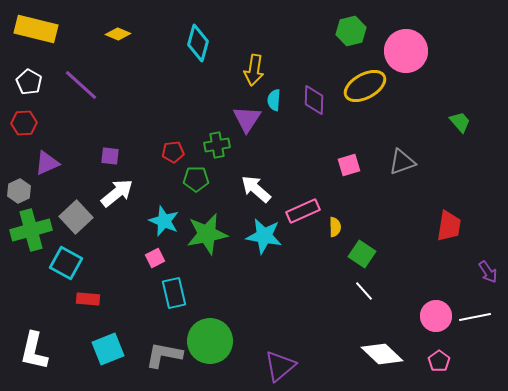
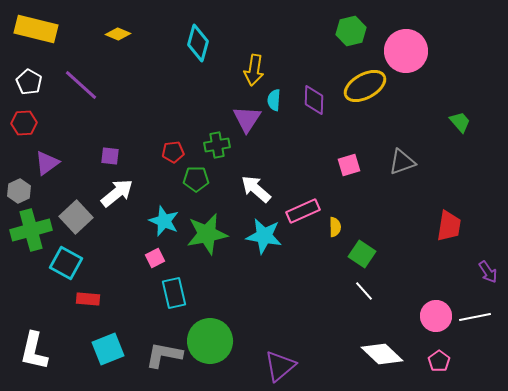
purple triangle at (47, 163): rotated 12 degrees counterclockwise
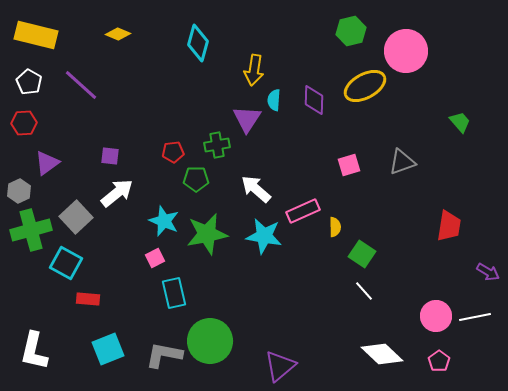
yellow rectangle at (36, 29): moved 6 px down
purple arrow at (488, 272): rotated 25 degrees counterclockwise
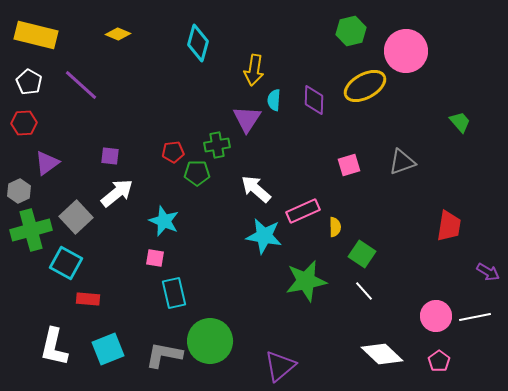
green pentagon at (196, 179): moved 1 px right, 6 px up
green star at (207, 234): moved 99 px right, 47 px down
pink square at (155, 258): rotated 36 degrees clockwise
white L-shape at (34, 351): moved 20 px right, 4 px up
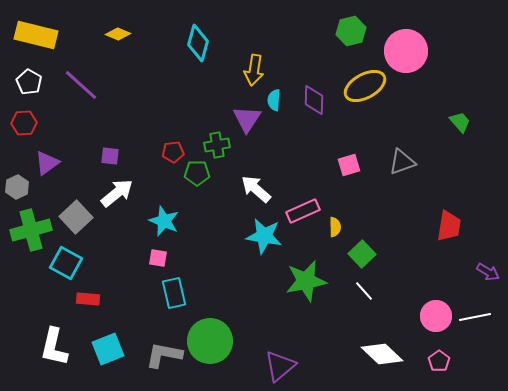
gray hexagon at (19, 191): moved 2 px left, 4 px up
green square at (362, 254): rotated 12 degrees clockwise
pink square at (155, 258): moved 3 px right
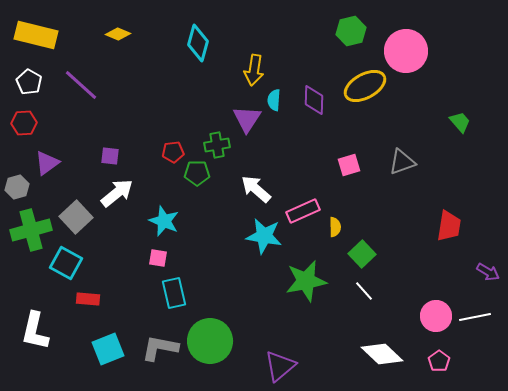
gray hexagon at (17, 187): rotated 10 degrees clockwise
white L-shape at (54, 347): moved 19 px left, 16 px up
gray L-shape at (164, 355): moved 4 px left, 7 px up
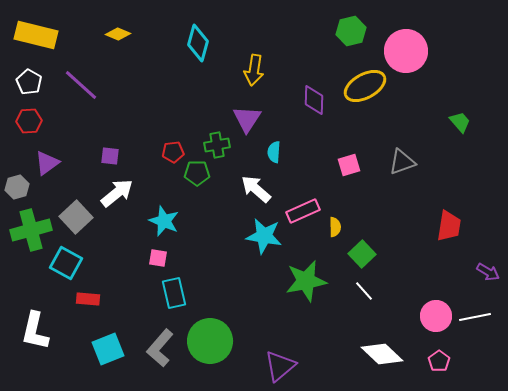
cyan semicircle at (274, 100): moved 52 px down
red hexagon at (24, 123): moved 5 px right, 2 px up
gray L-shape at (160, 348): rotated 60 degrees counterclockwise
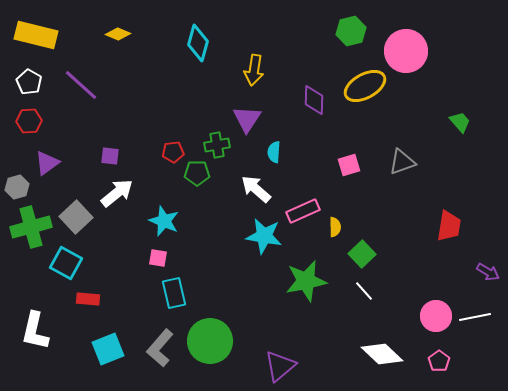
green cross at (31, 230): moved 3 px up
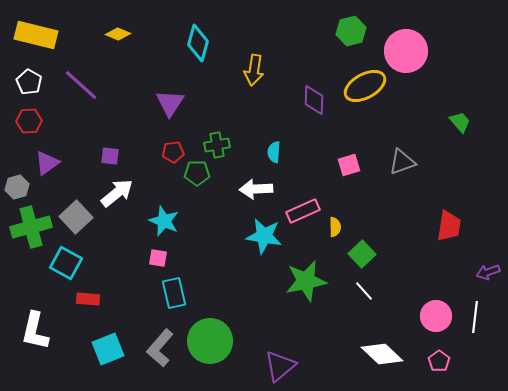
purple triangle at (247, 119): moved 77 px left, 16 px up
white arrow at (256, 189): rotated 44 degrees counterclockwise
purple arrow at (488, 272): rotated 130 degrees clockwise
white line at (475, 317): rotated 72 degrees counterclockwise
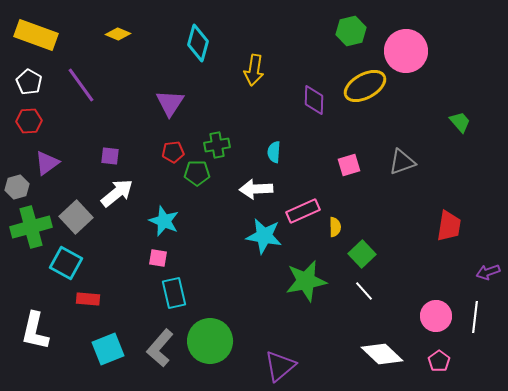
yellow rectangle at (36, 35): rotated 6 degrees clockwise
purple line at (81, 85): rotated 12 degrees clockwise
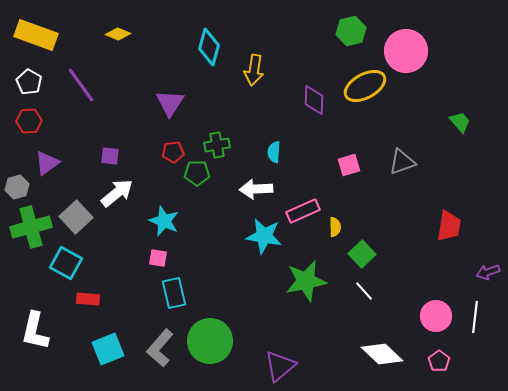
cyan diamond at (198, 43): moved 11 px right, 4 px down
